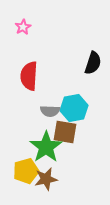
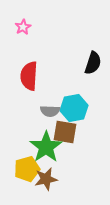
yellow pentagon: moved 1 px right, 2 px up
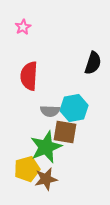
green star: rotated 12 degrees clockwise
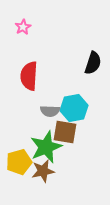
yellow pentagon: moved 8 px left, 7 px up
brown star: moved 3 px left, 8 px up
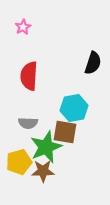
gray semicircle: moved 22 px left, 12 px down
brown star: rotated 10 degrees clockwise
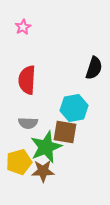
black semicircle: moved 1 px right, 5 px down
red semicircle: moved 2 px left, 4 px down
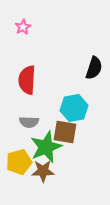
gray semicircle: moved 1 px right, 1 px up
